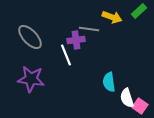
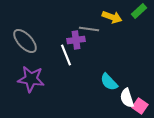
gray ellipse: moved 5 px left, 4 px down
cyan semicircle: rotated 36 degrees counterclockwise
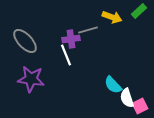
gray line: moved 1 px left, 1 px down; rotated 24 degrees counterclockwise
purple cross: moved 5 px left, 1 px up
cyan semicircle: moved 4 px right, 3 px down
pink square: rotated 28 degrees clockwise
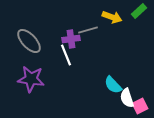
gray ellipse: moved 4 px right
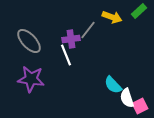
gray line: rotated 36 degrees counterclockwise
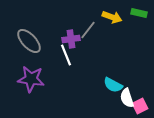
green rectangle: moved 2 px down; rotated 56 degrees clockwise
cyan semicircle: rotated 18 degrees counterclockwise
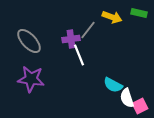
white line: moved 13 px right
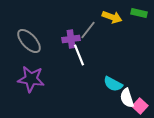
cyan semicircle: moved 1 px up
pink square: rotated 21 degrees counterclockwise
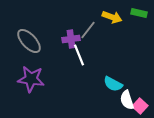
white semicircle: moved 2 px down
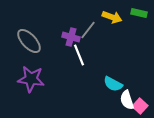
purple cross: moved 2 px up; rotated 24 degrees clockwise
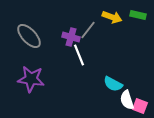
green rectangle: moved 1 px left, 2 px down
gray ellipse: moved 5 px up
pink square: rotated 21 degrees counterclockwise
